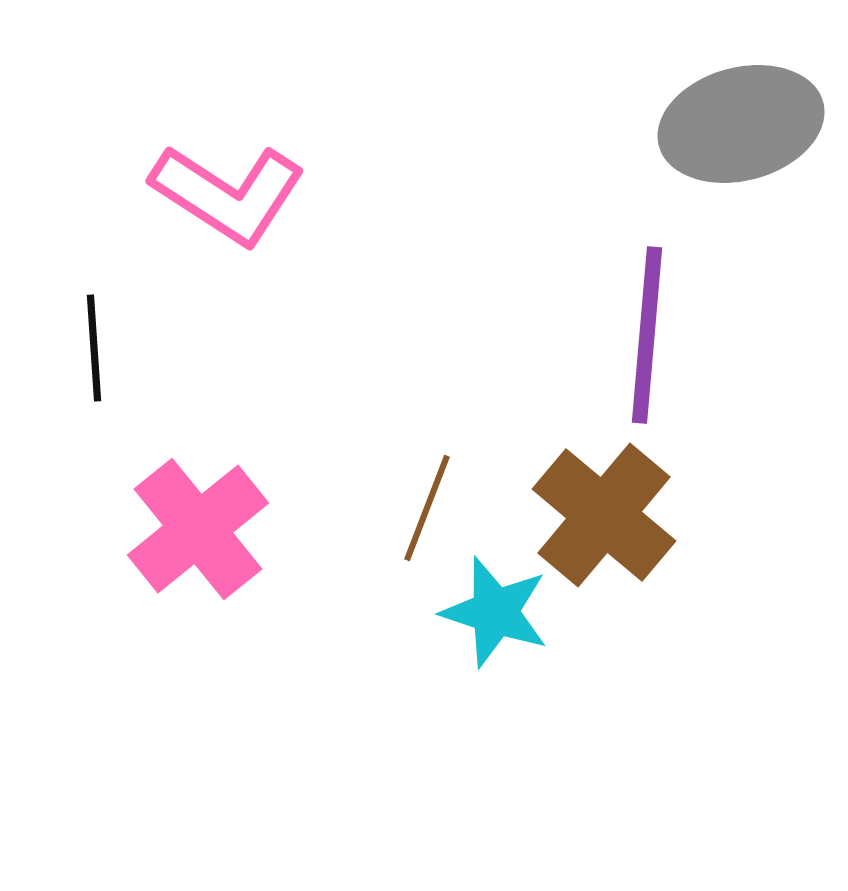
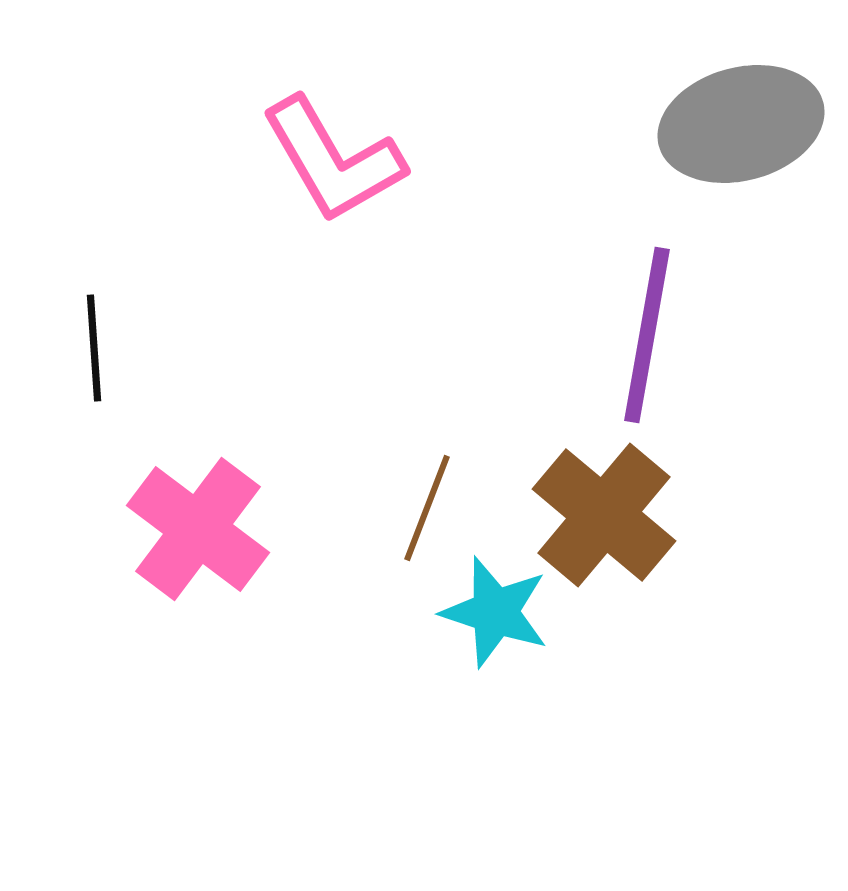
pink L-shape: moved 105 px right, 34 px up; rotated 27 degrees clockwise
purple line: rotated 5 degrees clockwise
pink cross: rotated 14 degrees counterclockwise
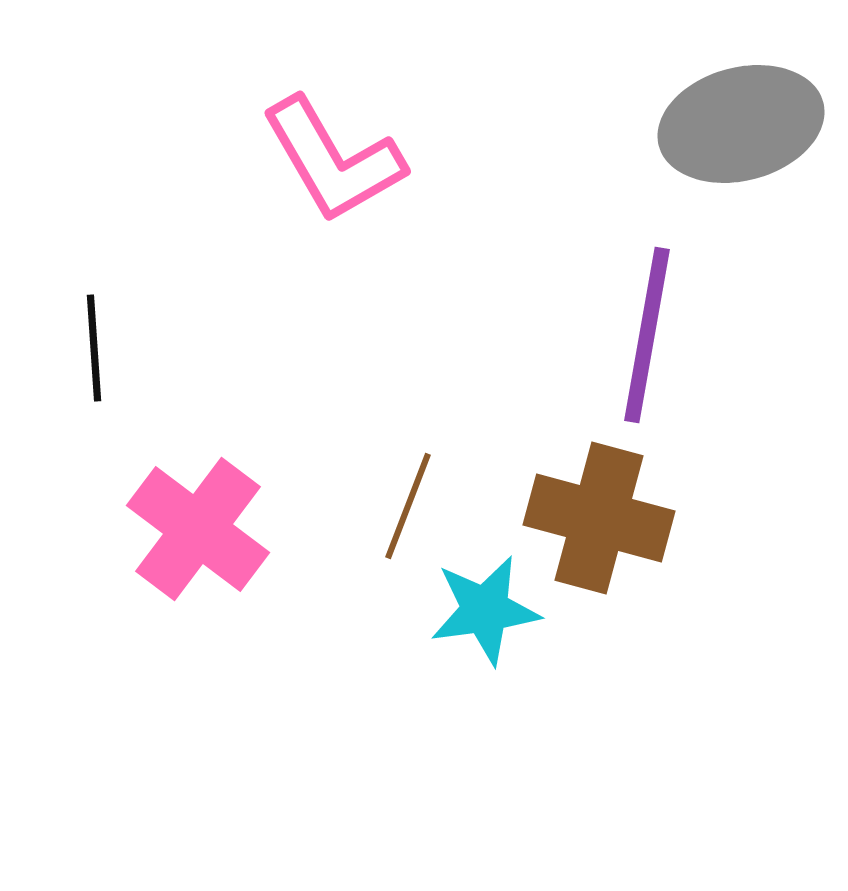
brown line: moved 19 px left, 2 px up
brown cross: moved 5 px left, 3 px down; rotated 25 degrees counterclockwise
cyan star: moved 10 px left, 2 px up; rotated 26 degrees counterclockwise
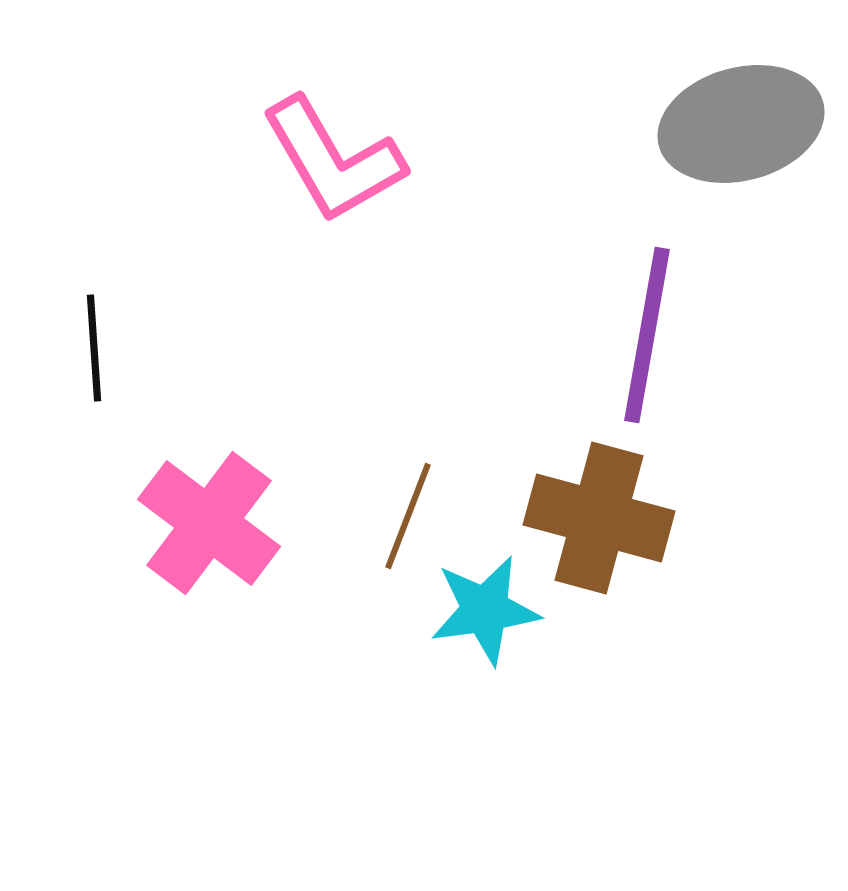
brown line: moved 10 px down
pink cross: moved 11 px right, 6 px up
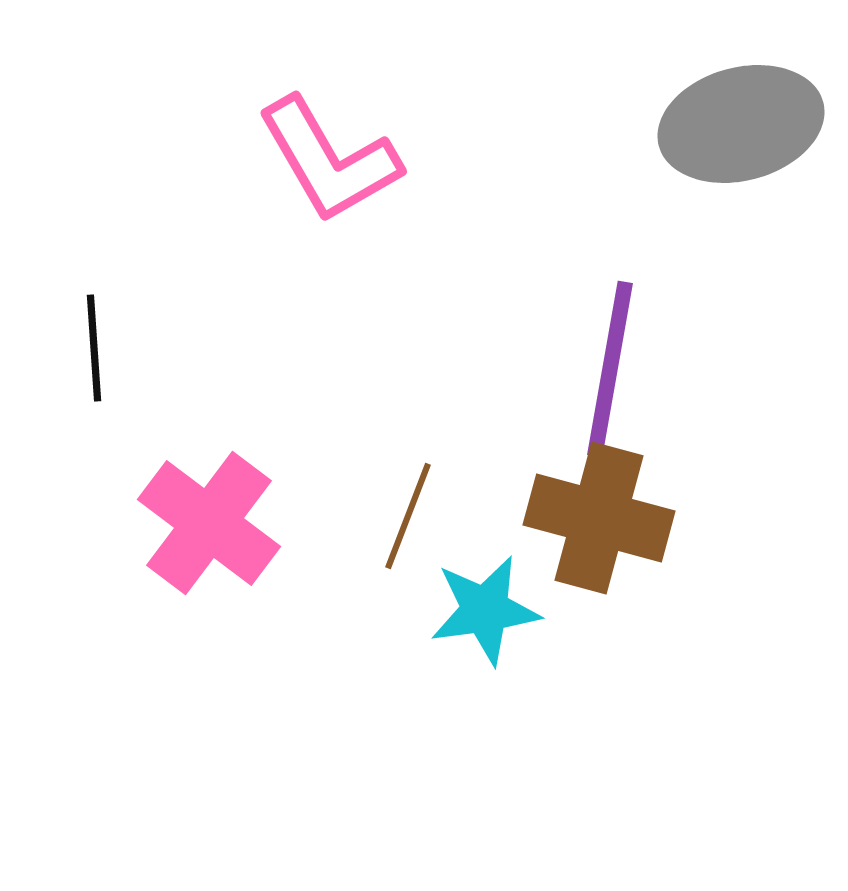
pink L-shape: moved 4 px left
purple line: moved 37 px left, 34 px down
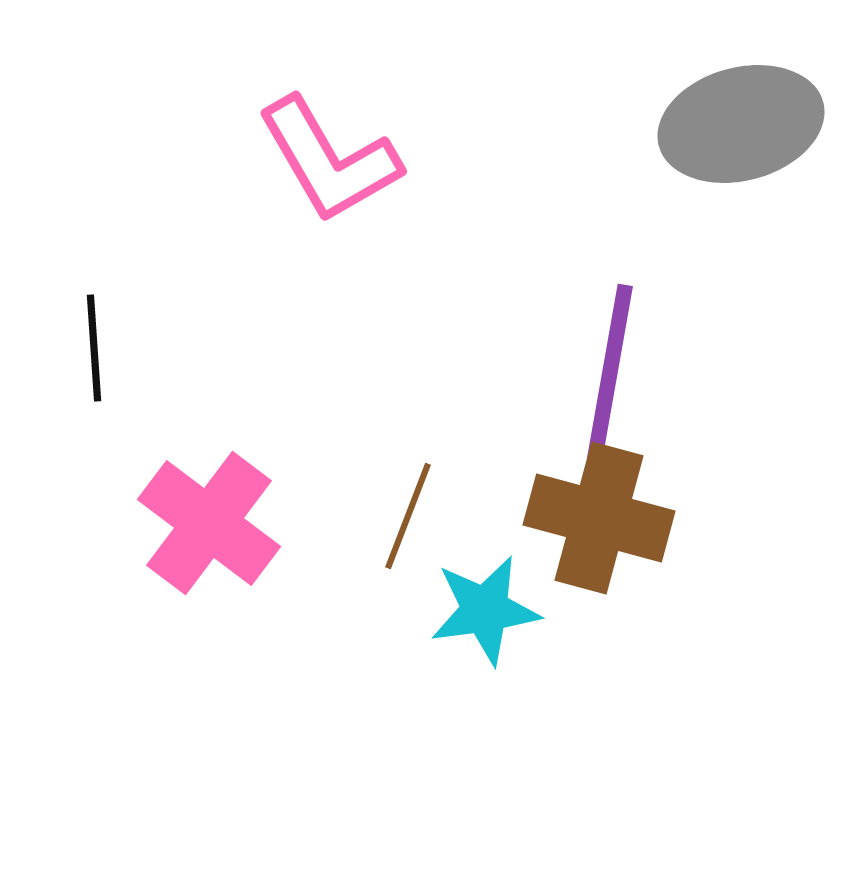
purple line: moved 3 px down
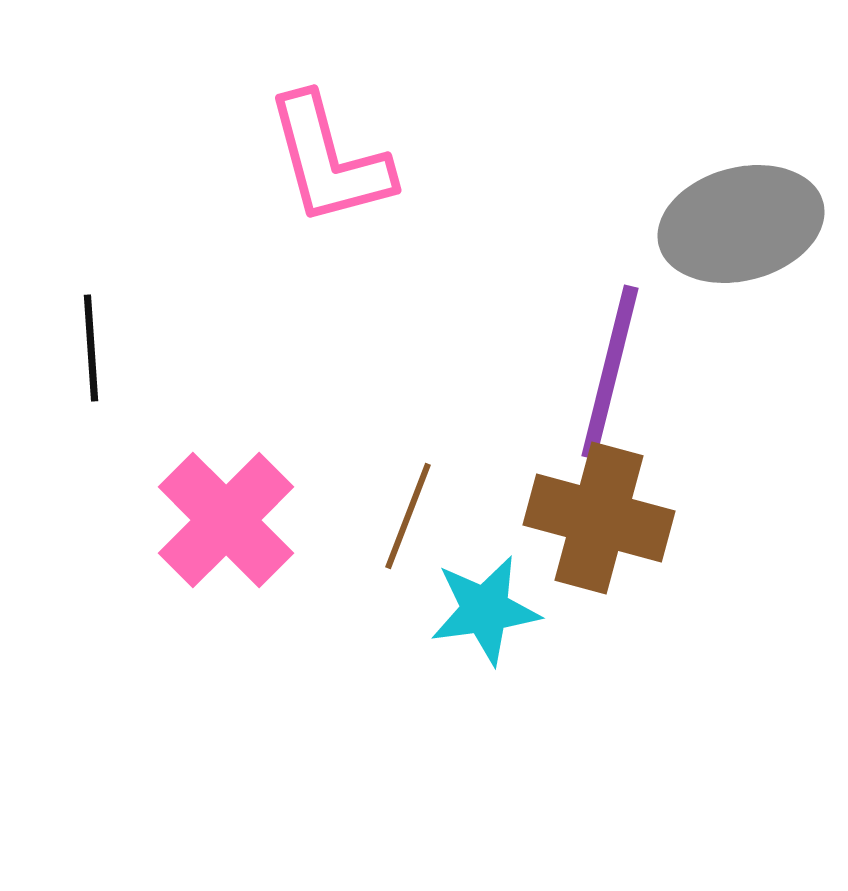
gray ellipse: moved 100 px down
pink L-shape: rotated 15 degrees clockwise
black line: moved 3 px left
purple line: rotated 4 degrees clockwise
pink cross: moved 17 px right, 3 px up; rotated 8 degrees clockwise
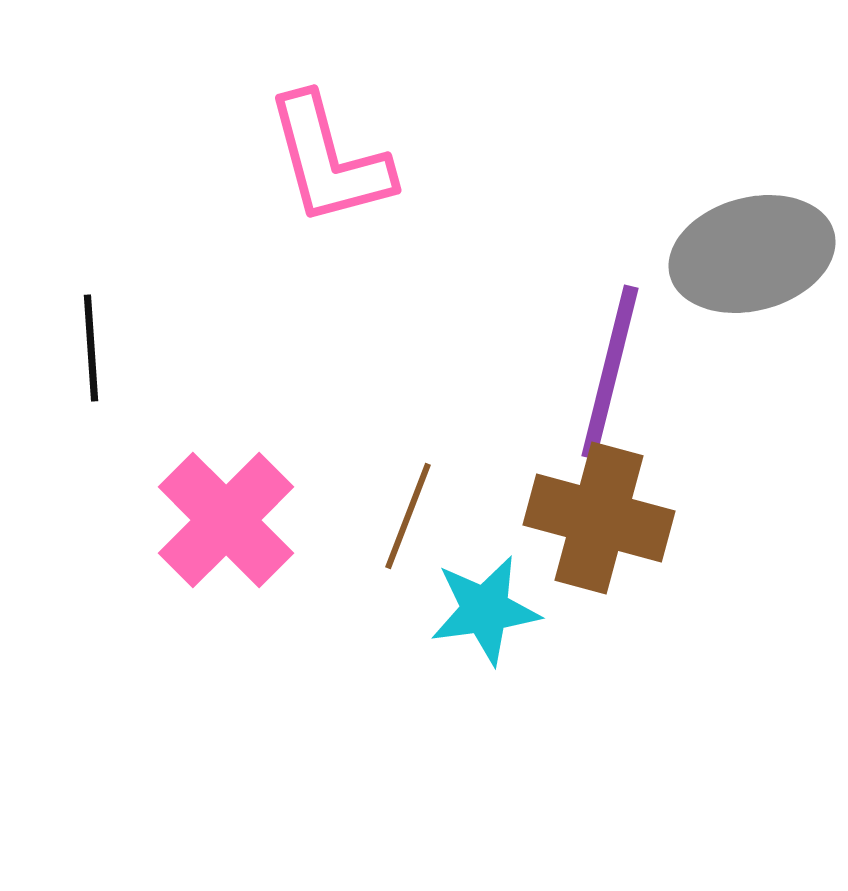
gray ellipse: moved 11 px right, 30 px down
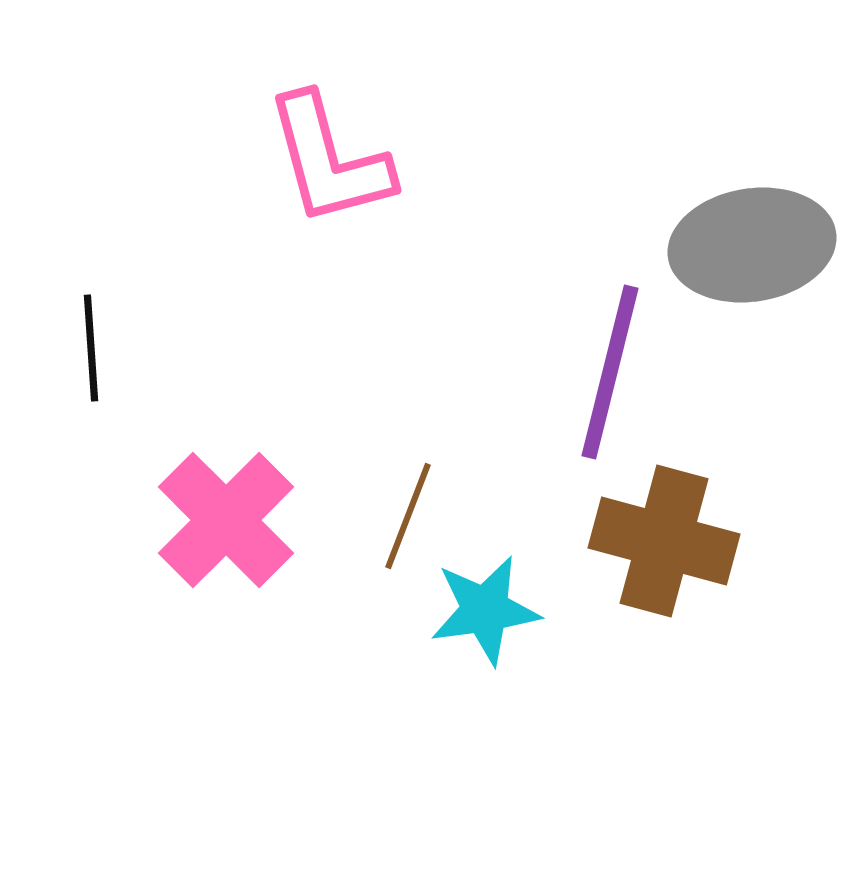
gray ellipse: moved 9 px up; rotated 6 degrees clockwise
brown cross: moved 65 px right, 23 px down
